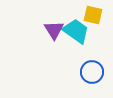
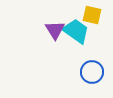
yellow square: moved 1 px left
purple triangle: moved 1 px right
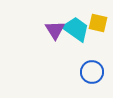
yellow square: moved 6 px right, 8 px down
cyan trapezoid: moved 2 px up
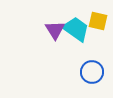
yellow square: moved 2 px up
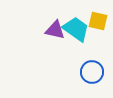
purple triangle: rotated 45 degrees counterclockwise
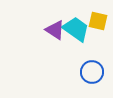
purple triangle: rotated 20 degrees clockwise
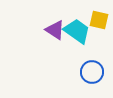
yellow square: moved 1 px right, 1 px up
cyan trapezoid: moved 1 px right, 2 px down
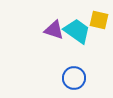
purple triangle: moved 1 px left; rotated 15 degrees counterclockwise
blue circle: moved 18 px left, 6 px down
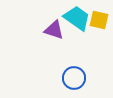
cyan trapezoid: moved 13 px up
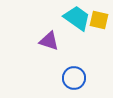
purple triangle: moved 5 px left, 11 px down
